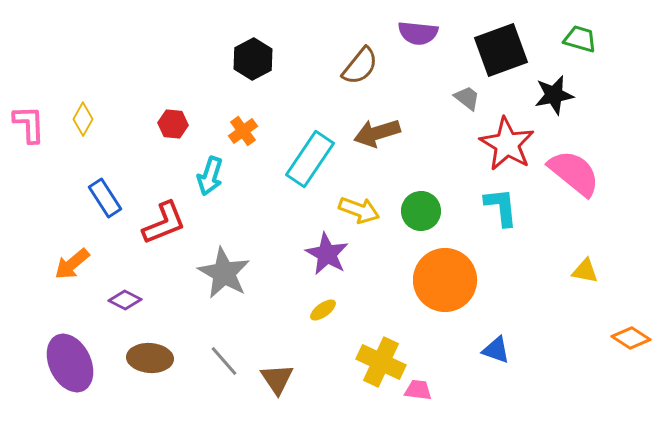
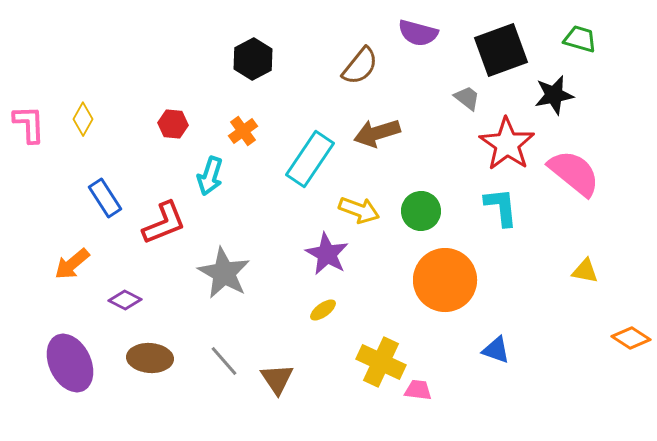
purple semicircle: rotated 9 degrees clockwise
red star: rotated 4 degrees clockwise
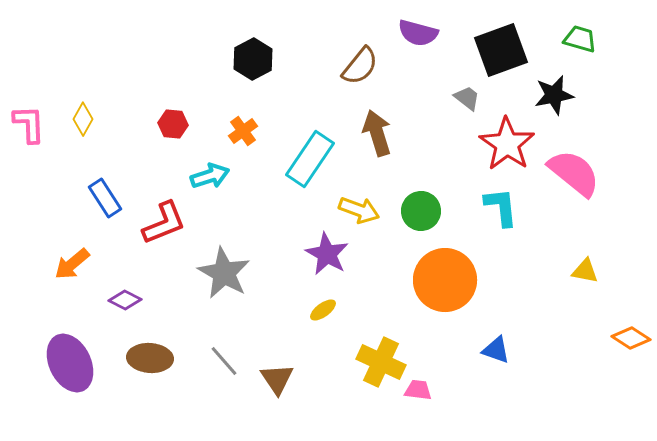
brown arrow: rotated 90 degrees clockwise
cyan arrow: rotated 126 degrees counterclockwise
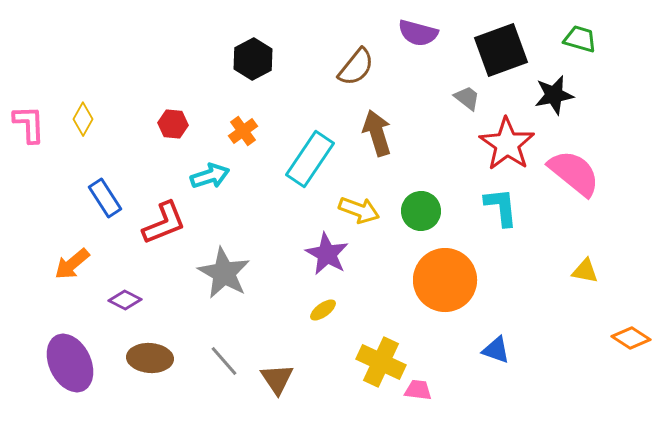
brown semicircle: moved 4 px left, 1 px down
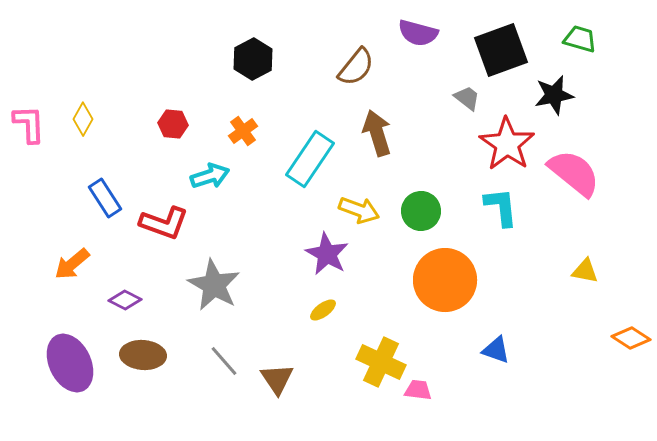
red L-shape: rotated 42 degrees clockwise
gray star: moved 10 px left, 12 px down
brown ellipse: moved 7 px left, 3 px up
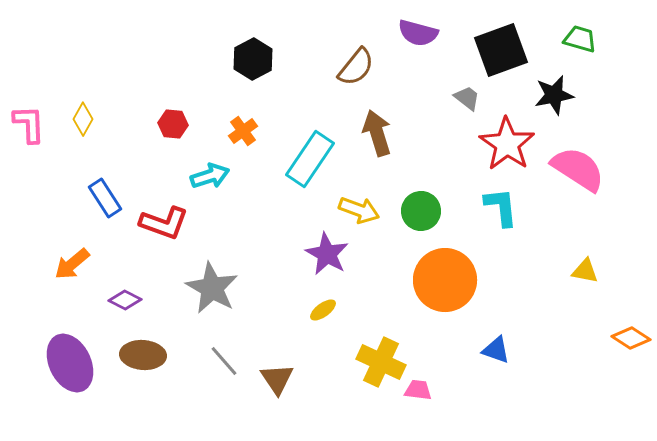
pink semicircle: moved 4 px right, 4 px up; rotated 6 degrees counterclockwise
gray star: moved 2 px left, 3 px down
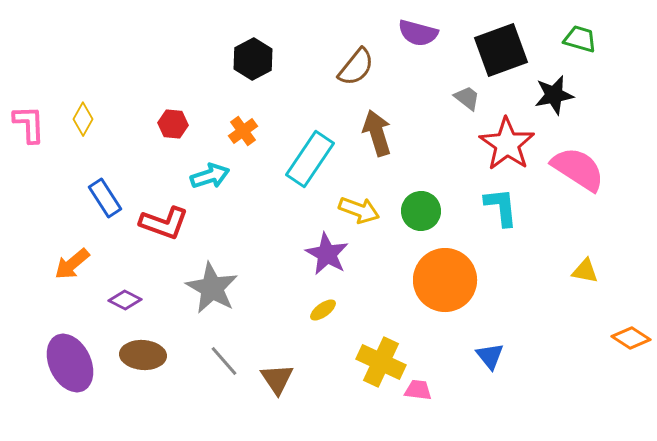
blue triangle: moved 6 px left, 6 px down; rotated 32 degrees clockwise
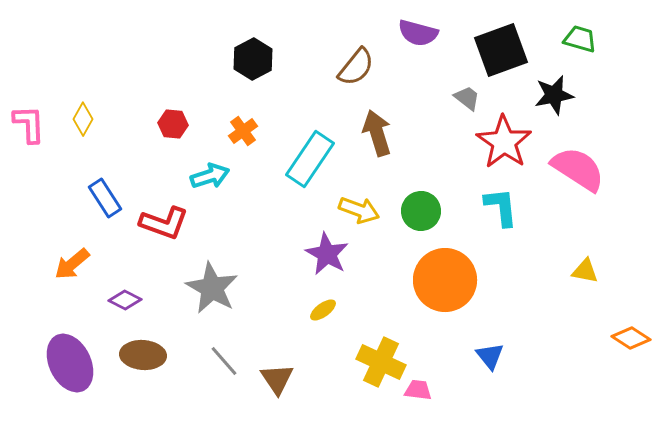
red star: moved 3 px left, 2 px up
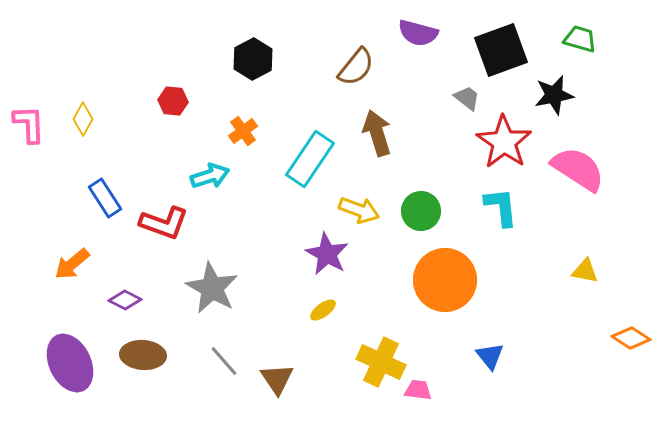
red hexagon: moved 23 px up
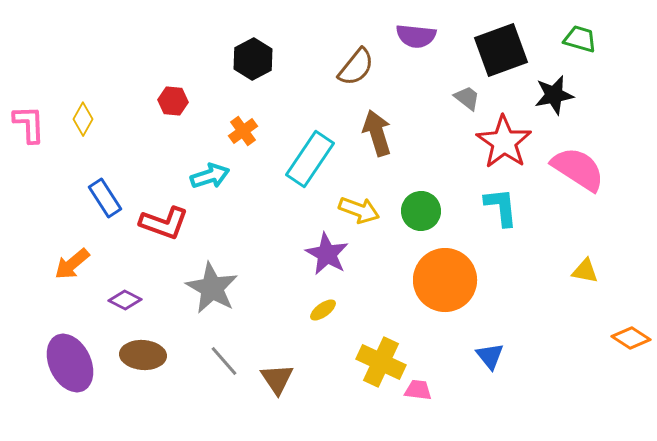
purple semicircle: moved 2 px left, 3 px down; rotated 9 degrees counterclockwise
